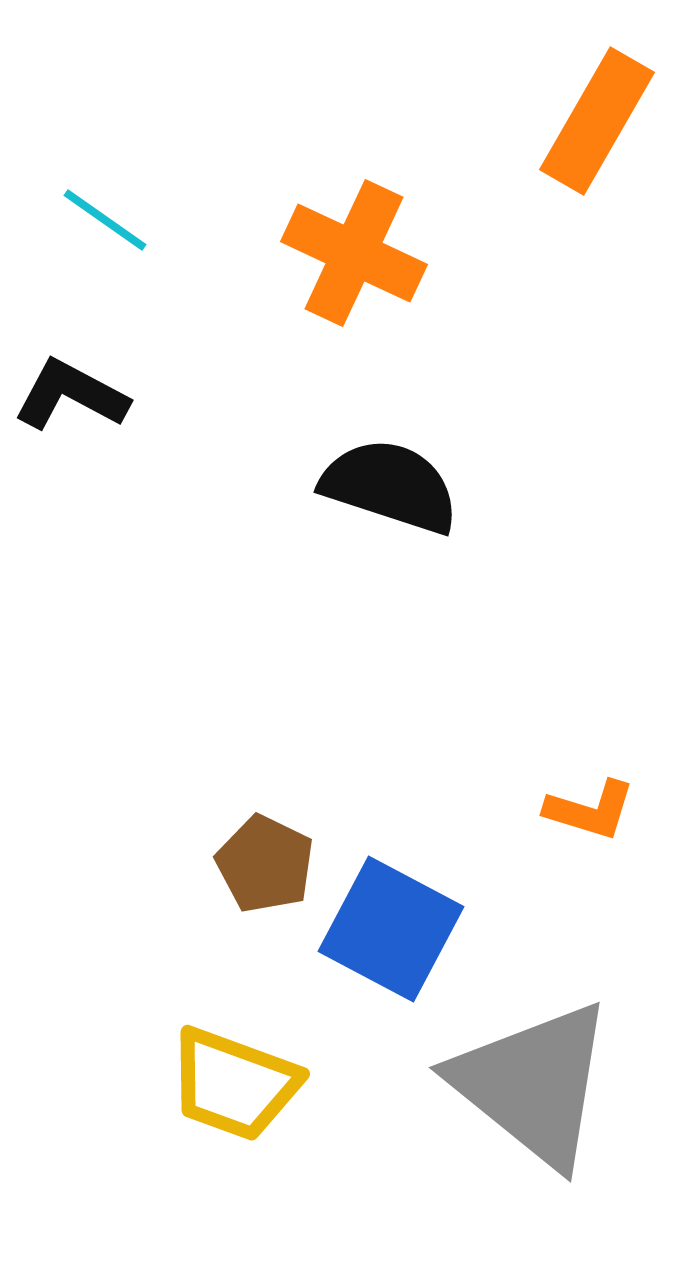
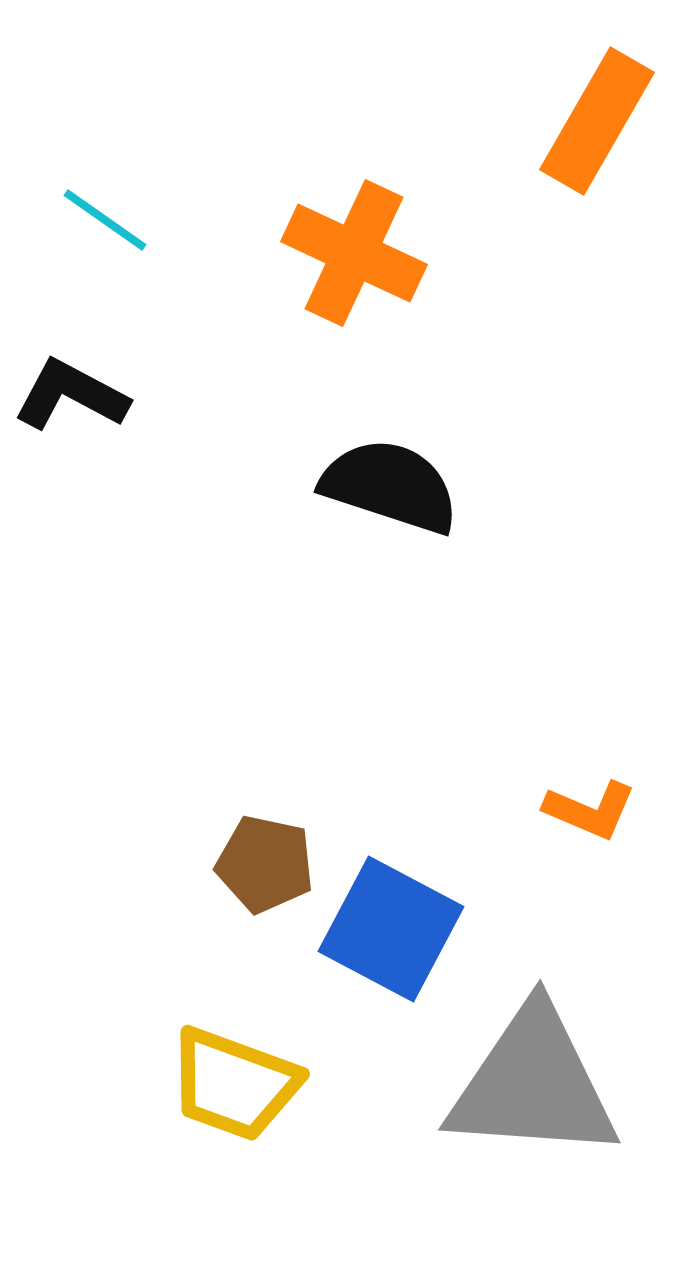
orange L-shape: rotated 6 degrees clockwise
brown pentagon: rotated 14 degrees counterclockwise
gray triangle: rotated 35 degrees counterclockwise
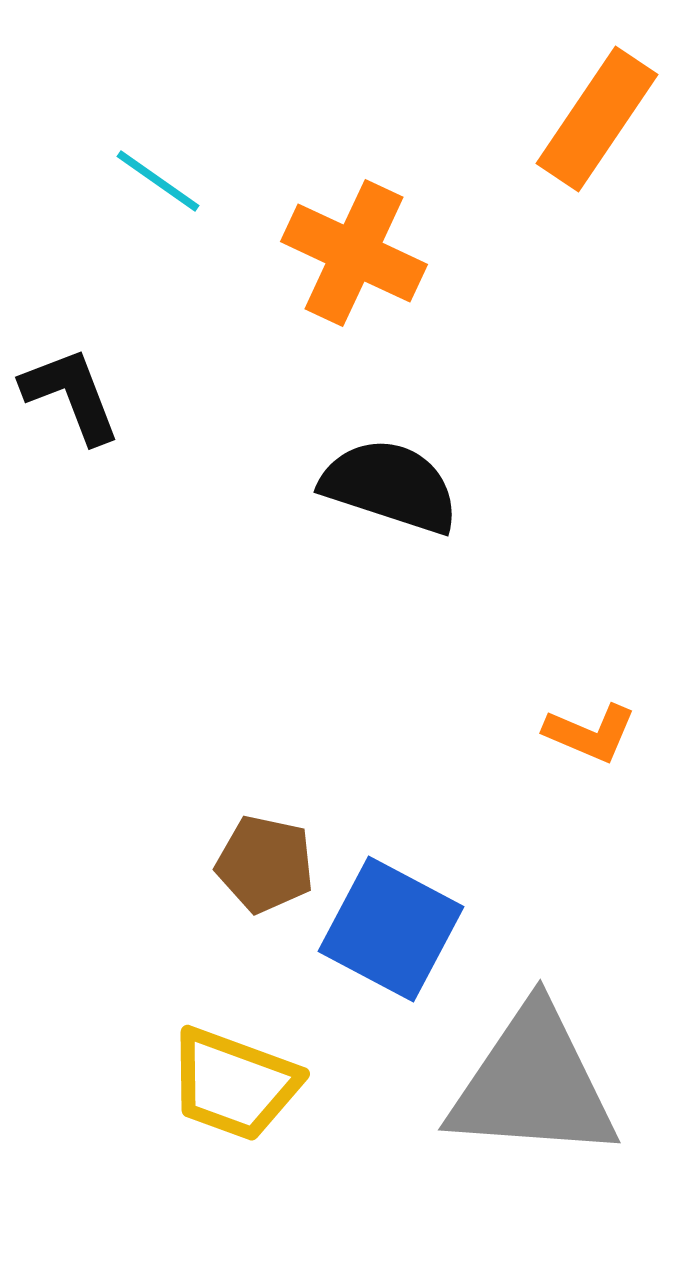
orange rectangle: moved 2 px up; rotated 4 degrees clockwise
cyan line: moved 53 px right, 39 px up
black L-shape: rotated 41 degrees clockwise
orange L-shape: moved 77 px up
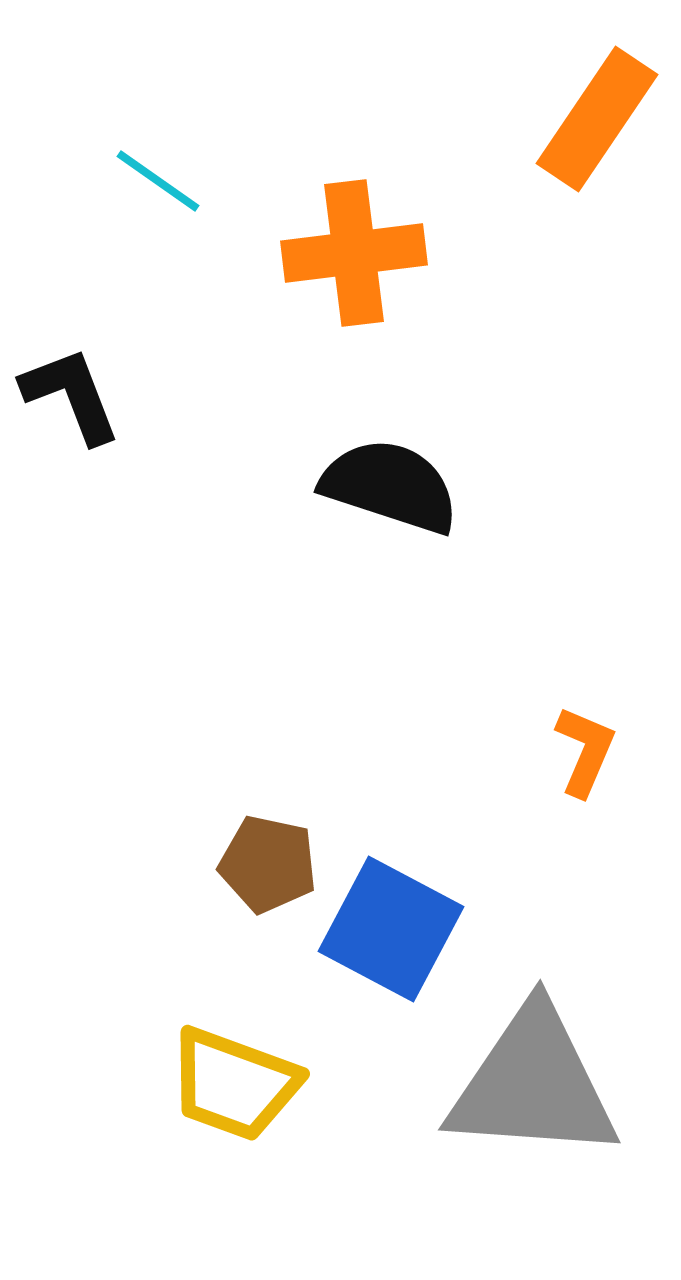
orange cross: rotated 32 degrees counterclockwise
orange L-shape: moved 5 px left, 18 px down; rotated 90 degrees counterclockwise
brown pentagon: moved 3 px right
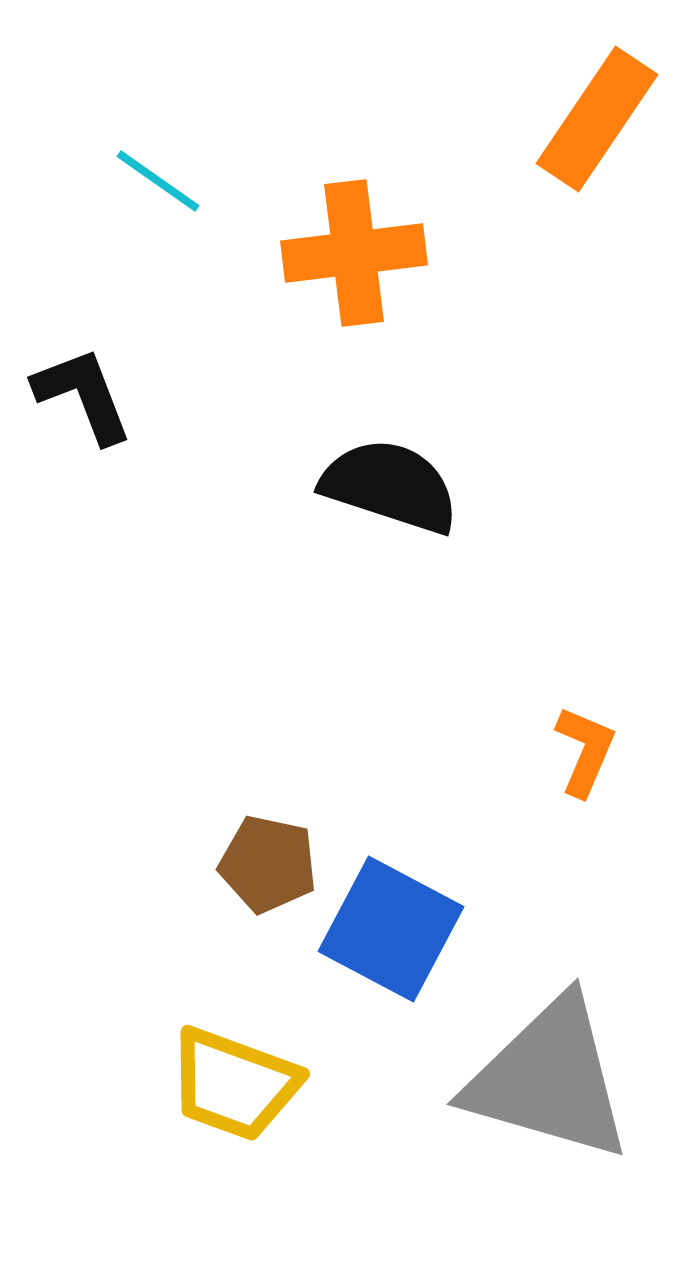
black L-shape: moved 12 px right
gray triangle: moved 16 px right, 5 px up; rotated 12 degrees clockwise
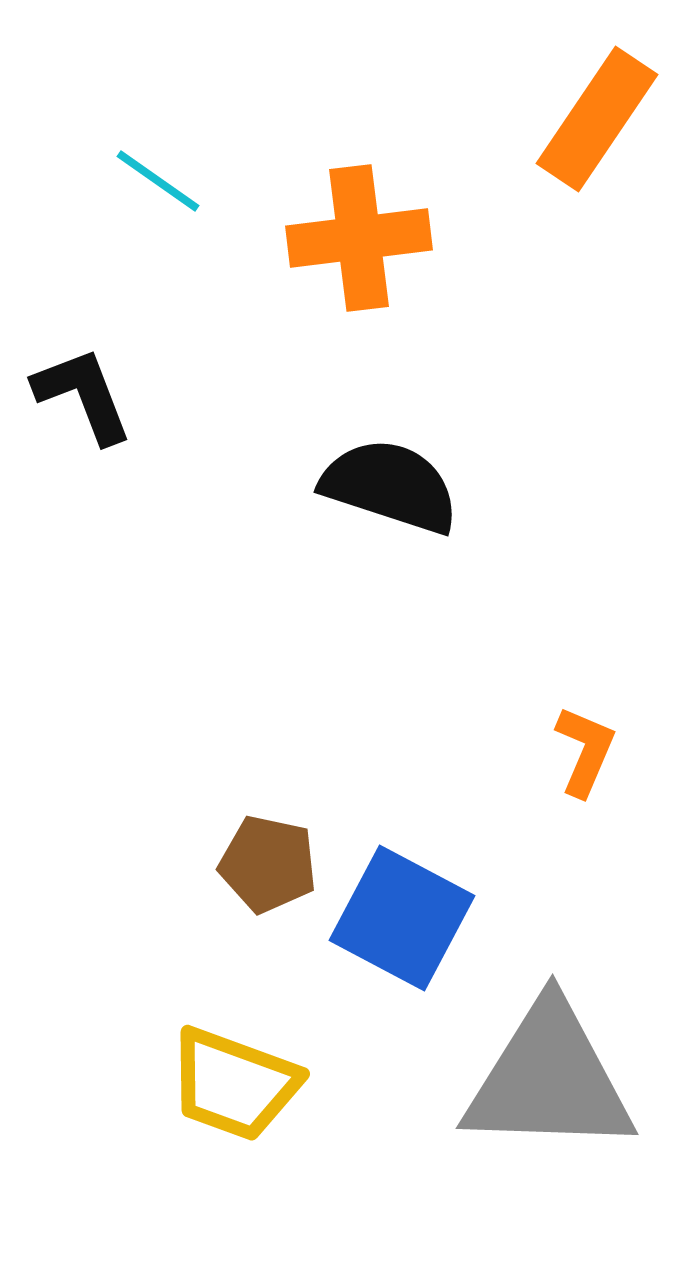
orange cross: moved 5 px right, 15 px up
blue square: moved 11 px right, 11 px up
gray triangle: rotated 14 degrees counterclockwise
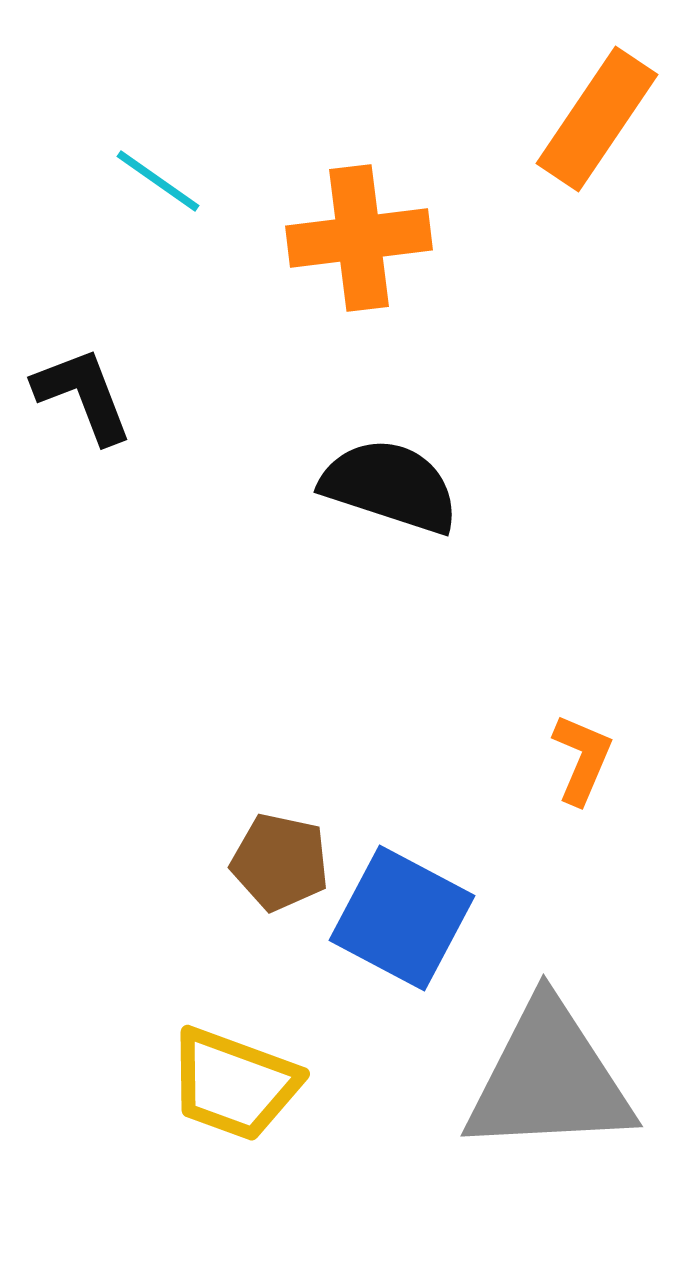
orange L-shape: moved 3 px left, 8 px down
brown pentagon: moved 12 px right, 2 px up
gray triangle: rotated 5 degrees counterclockwise
